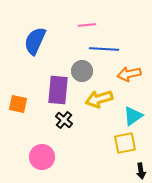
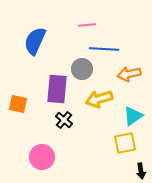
gray circle: moved 2 px up
purple rectangle: moved 1 px left, 1 px up
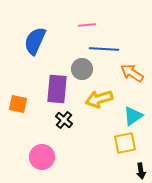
orange arrow: moved 3 px right, 1 px up; rotated 45 degrees clockwise
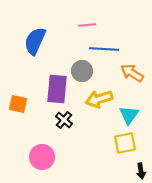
gray circle: moved 2 px down
cyan triangle: moved 4 px left, 1 px up; rotated 20 degrees counterclockwise
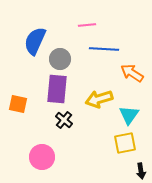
gray circle: moved 22 px left, 12 px up
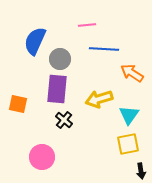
yellow square: moved 3 px right, 1 px down
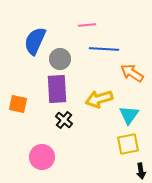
purple rectangle: rotated 8 degrees counterclockwise
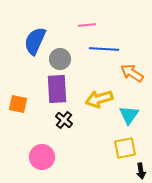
yellow square: moved 3 px left, 4 px down
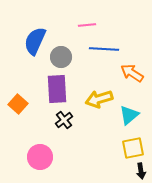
gray circle: moved 1 px right, 2 px up
orange square: rotated 30 degrees clockwise
cyan triangle: rotated 15 degrees clockwise
black cross: rotated 12 degrees clockwise
yellow square: moved 8 px right
pink circle: moved 2 px left
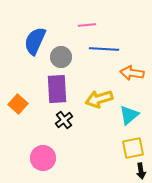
orange arrow: rotated 25 degrees counterclockwise
pink circle: moved 3 px right, 1 px down
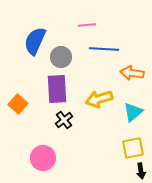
cyan triangle: moved 4 px right, 3 px up
